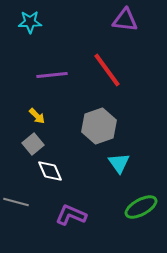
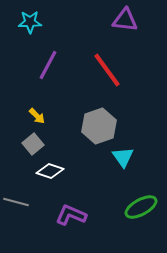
purple line: moved 4 px left, 10 px up; rotated 56 degrees counterclockwise
cyan triangle: moved 4 px right, 6 px up
white diamond: rotated 48 degrees counterclockwise
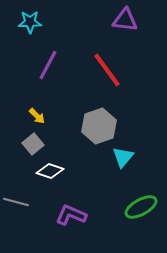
cyan triangle: rotated 15 degrees clockwise
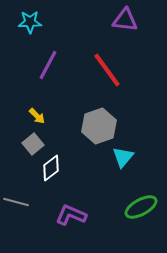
white diamond: moved 1 px right, 3 px up; rotated 56 degrees counterclockwise
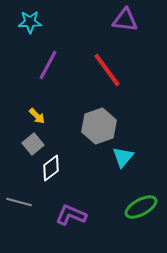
gray line: moved 3 px right
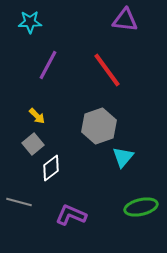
green ellipse: rotated 16 degrees clockwise
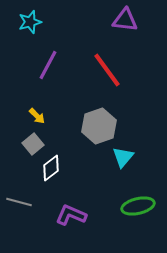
cyan star: rotated 15 degrees counterclockwise
green ellipse: moved 3 px left, 1 px up
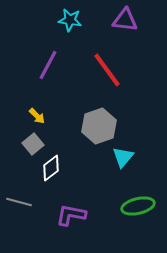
cyan star: moved 40 px right, 2 px up; rotated 25 degrees clockwise
purple L-shape: rotated 12 degrees counterclockwise
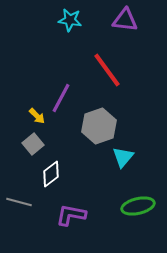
purple line: moved 13 px right, 33 px down
white diamond: moved 6 px down
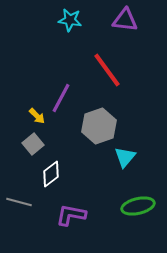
cyan triangle: moved 2 px right
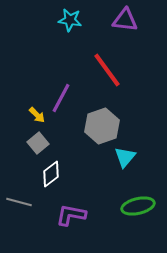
yellow arrow: moved 1 px up
gray hexagon: moved 3 px right
gray square: moved 5 px right, 1 px up
